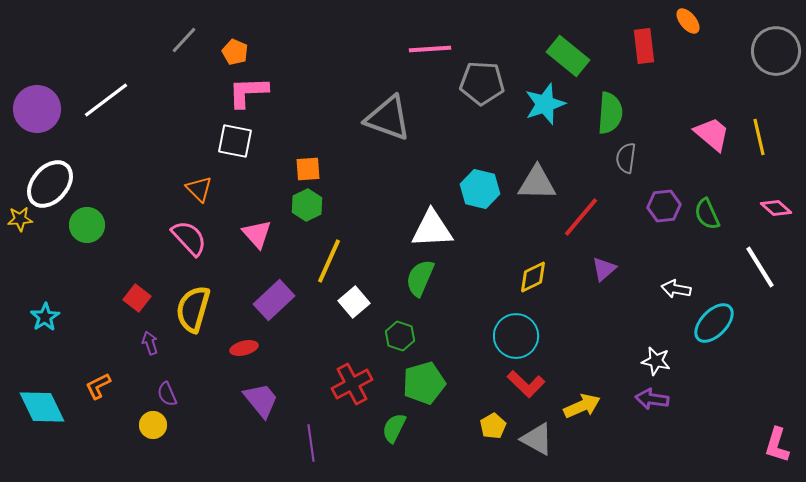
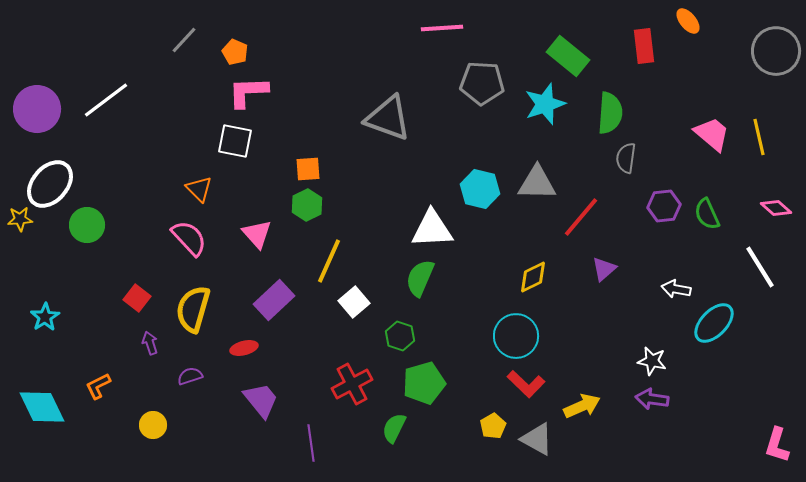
pink line at (430, 49): moved 12 px right, 21 px up
white star at (656, 361): moved 4 px left
purple semicircle at (167, 394): moved 23 px right, 18 px up; rotated 95 degrees clockwise
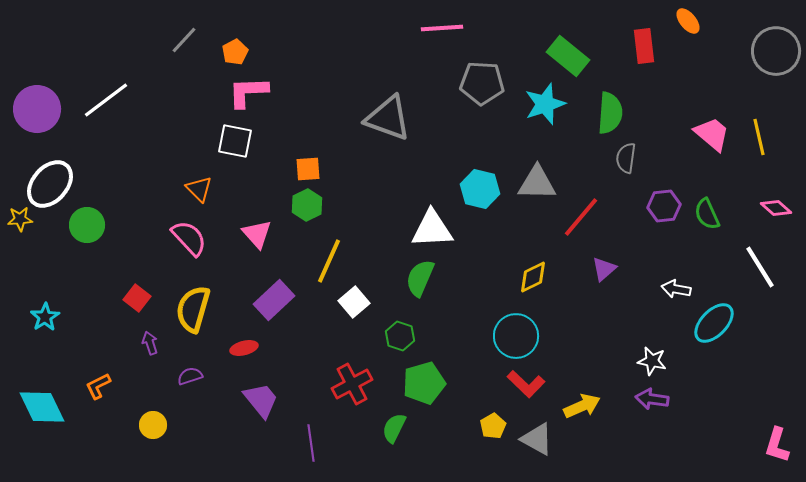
orange pentagon at (235, 52): rotated 20 degrees clockwise
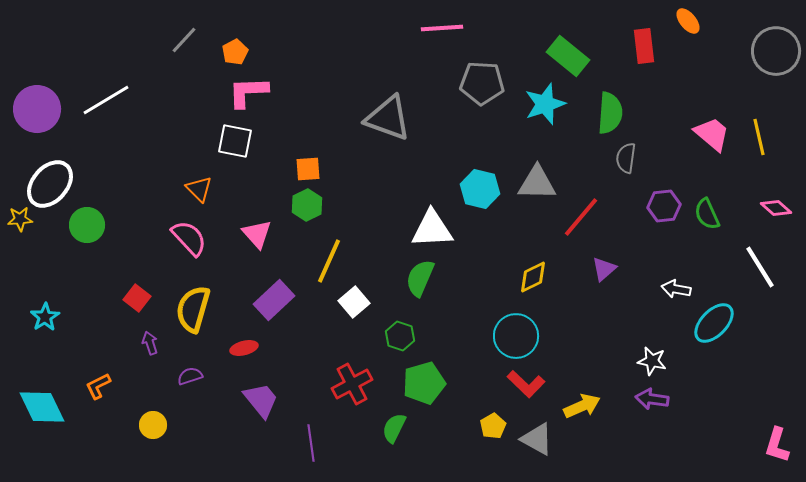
white line at (106, 100): rotated 6 degrees clockwise
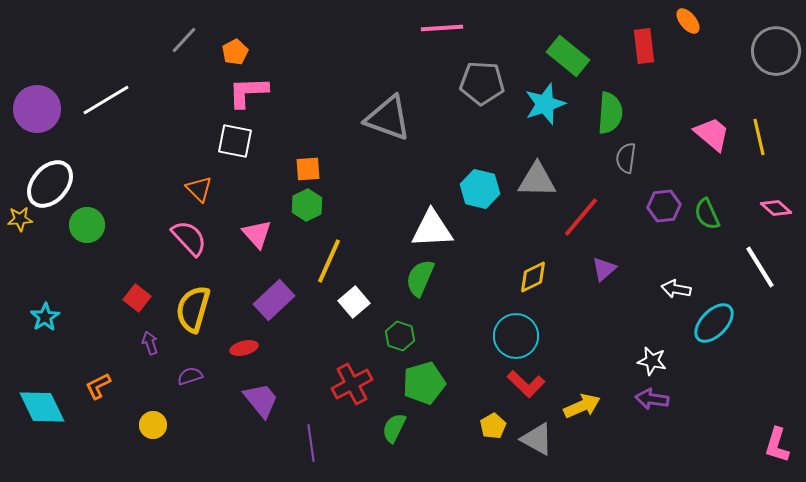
gray triangle at (537, 183): moved 3 px up
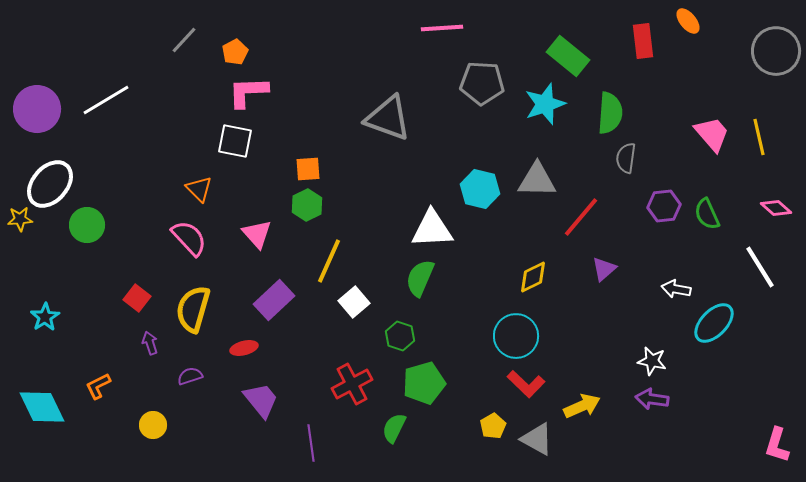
red rectangle at (644, 46): moved 1 px left, 5 px up
pink trapezoid at (712, 134): rotated 9 degrees clockwise
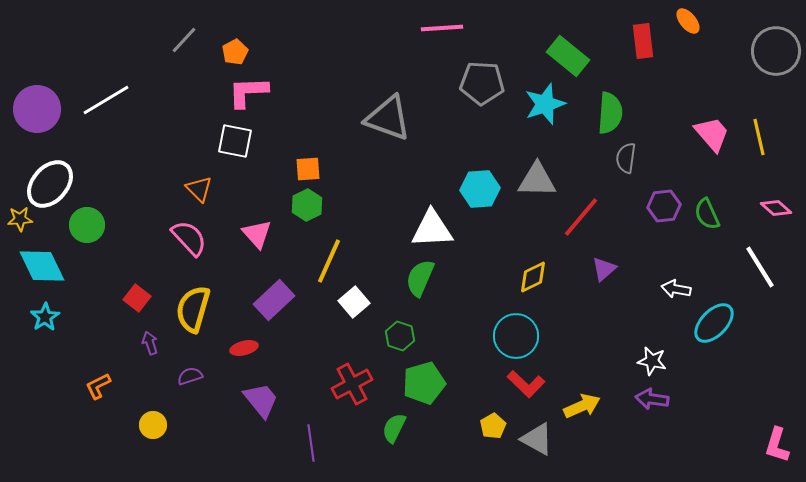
cyan hexagon at (480, 189): rotated 18 degrees counterclockwise
cyan diamond at (42, 407): moved 141 px up
